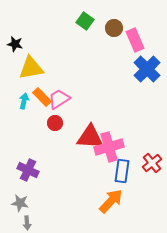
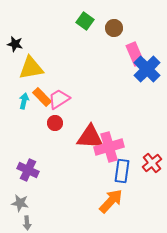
pink rectangle: moved 14 px down
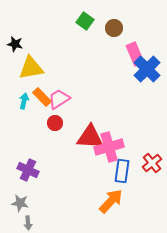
gray arrow: moved 1 px right
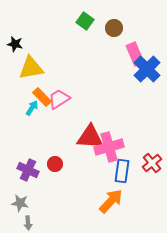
cyan arrow: moved 8 px right, 7 px down; rotated 21 degrees clockwise
red circle: moved 41 px down
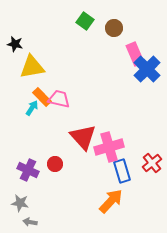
yellow triangle: moved 1 px right, 1 px up
pink trapezoid: rotated 45 degrees clockwise
red triangle: moved 7 px left; rotated 44 degrees clockwise
blue rectangle: rotated 25 degrees counterclockwise
gray arrow: moved 2 px right, 1 px up; rotated 104 degrees clockwise
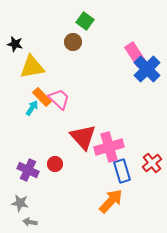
brown circle: moved 41 px left, 14 px down
pink rectangle: rotated 10 degrees counterclockwise
pink trapezoid: rotated 30 degrees clockwise
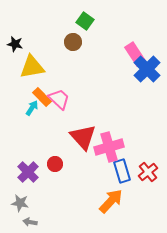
red cross: moved 4 px left, 9 px down
purple cross: moved 2 px down; rotated 20 degrees clockwise
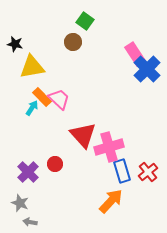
red triangle: moved 2 px up
gray star: rotated 12 degrees clockwise
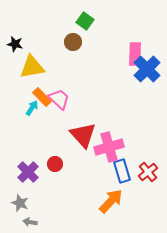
pink rectangle: rotated 35 degrees clockwise
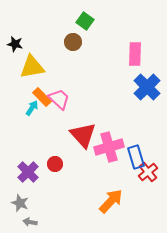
blue cross: moved 18 px down
blue rectangle: moved 14 px right, 14 px up
